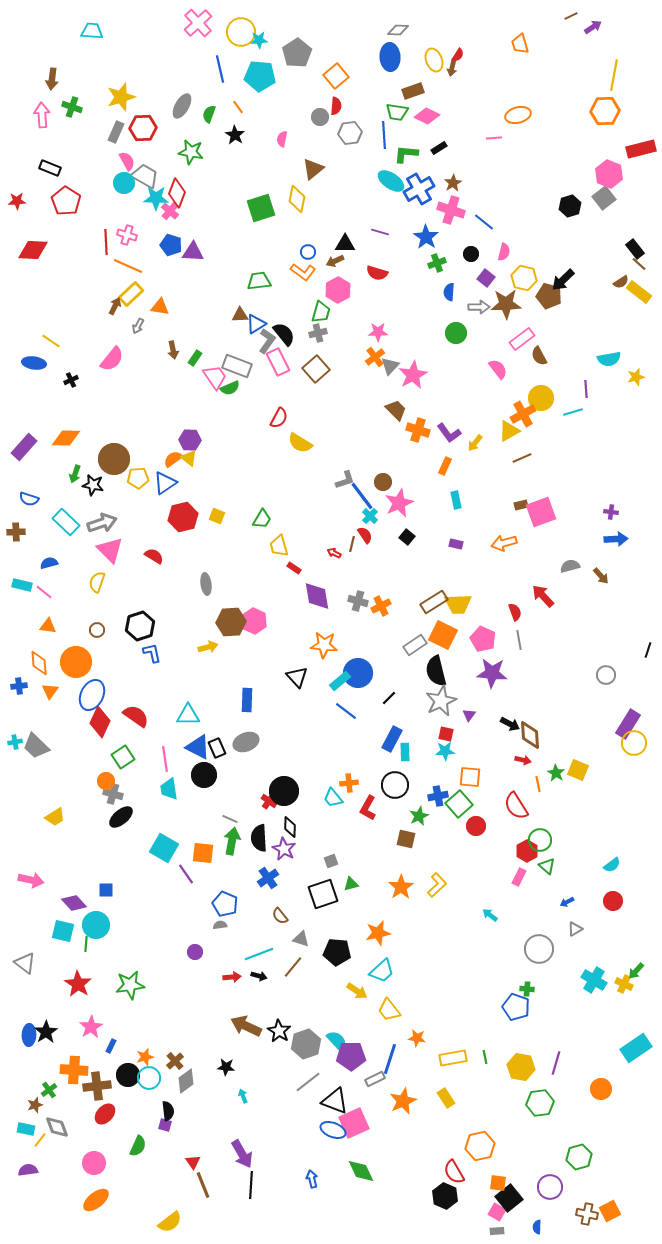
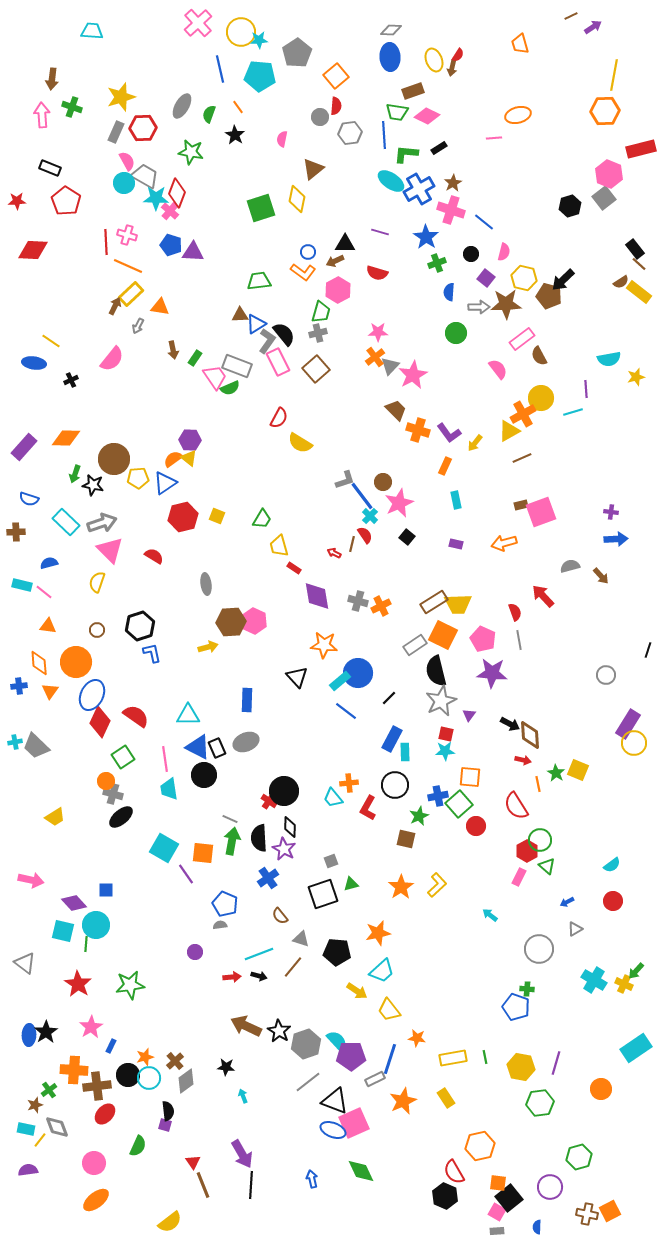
gray diamond at (398, 30): moved 7 px left
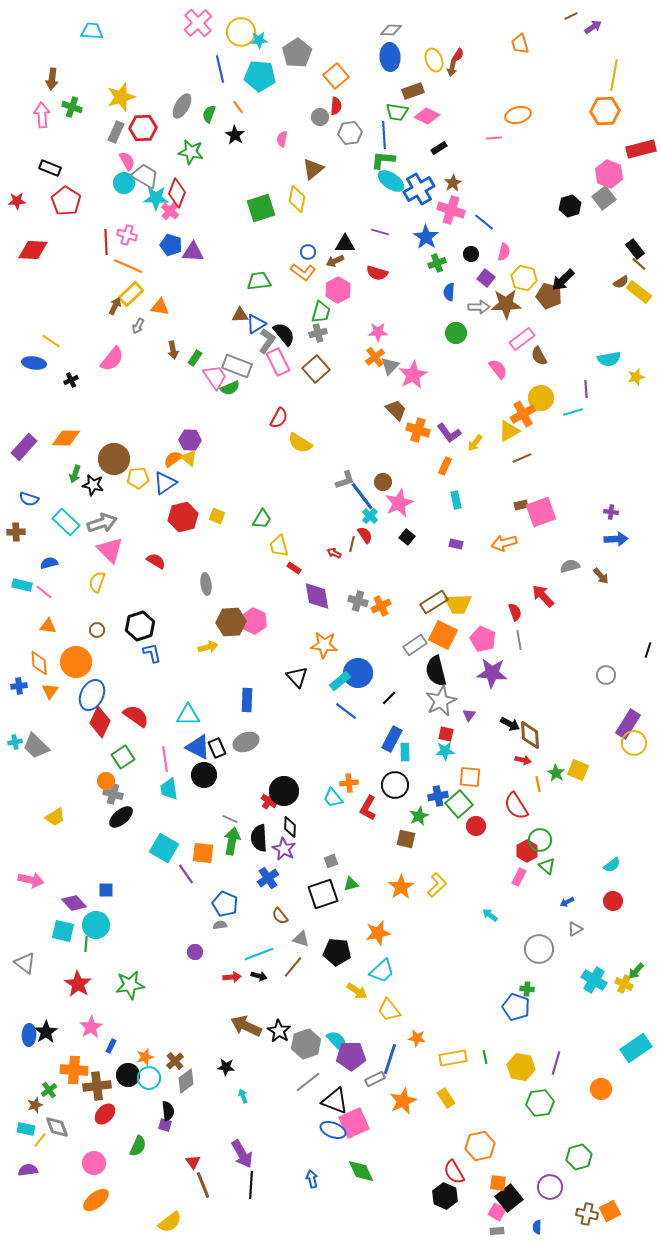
green L-shape at (406, 154): moved 23 px left, 6 px down
red semicircle at (154, 556): moved 2 px right, 5 px down
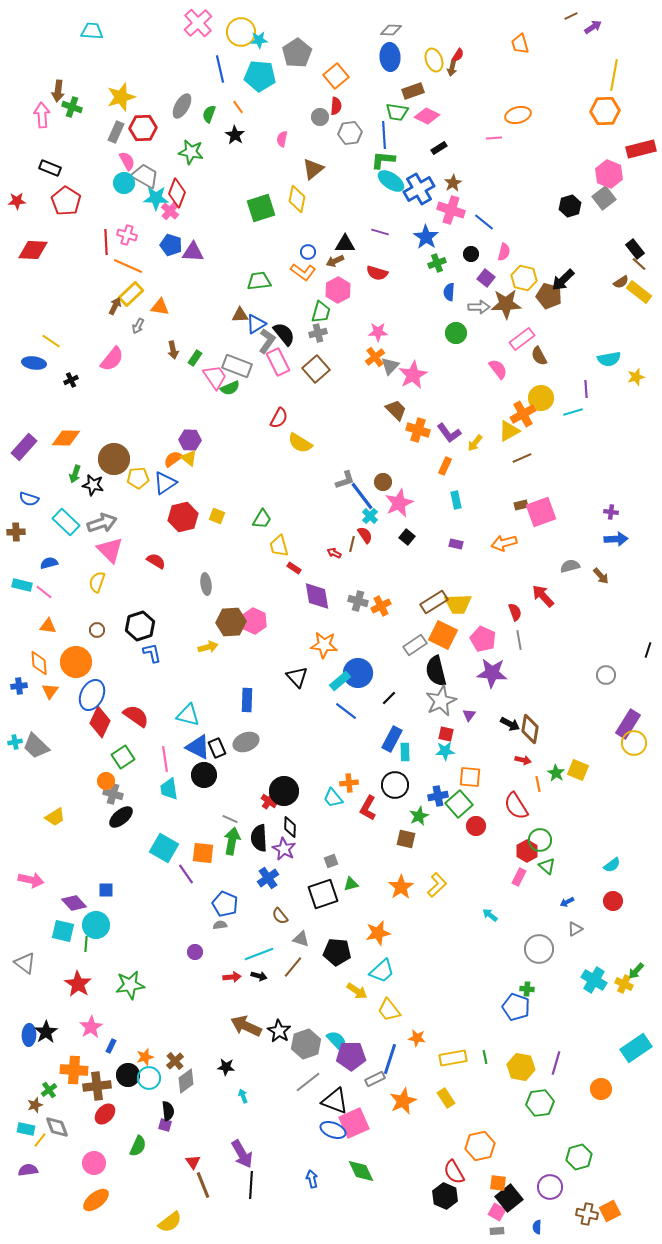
brown arrow at (52, 79): moved 6 px right, 12 px down
cyan triangle at (188, 715): rotated 15 degrees clockwise
brown diamond at (530, 735): moved 6 px up; rotated 12 degrees clockwise
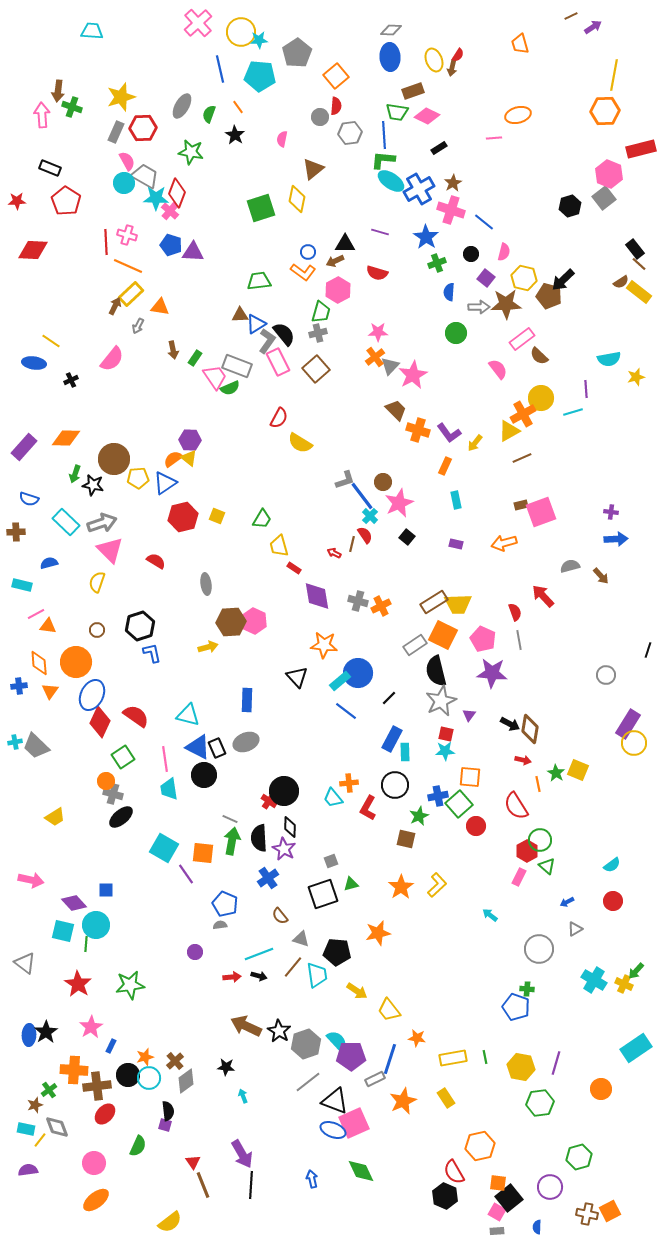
brown semicircle at (539, 356): rotated 18 degrees counterclockwise
pink line at (44, 592): moved 8 px left, 22 px down; rotated 66 degrees counterclockwise
cyan trapezoid at (382, 971): moved 65 px left, 4 px down; rotated 56 degrees counterclockwise
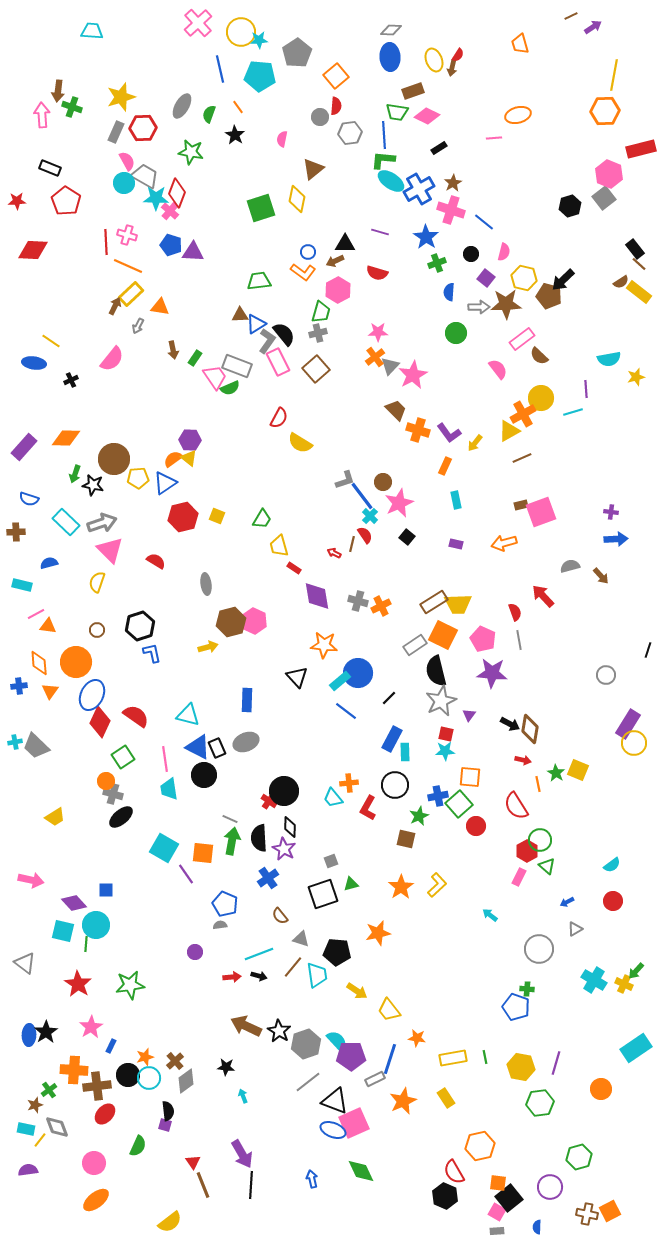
brown hexagon at (231, 622): rotated 12 degrees counterclockwise
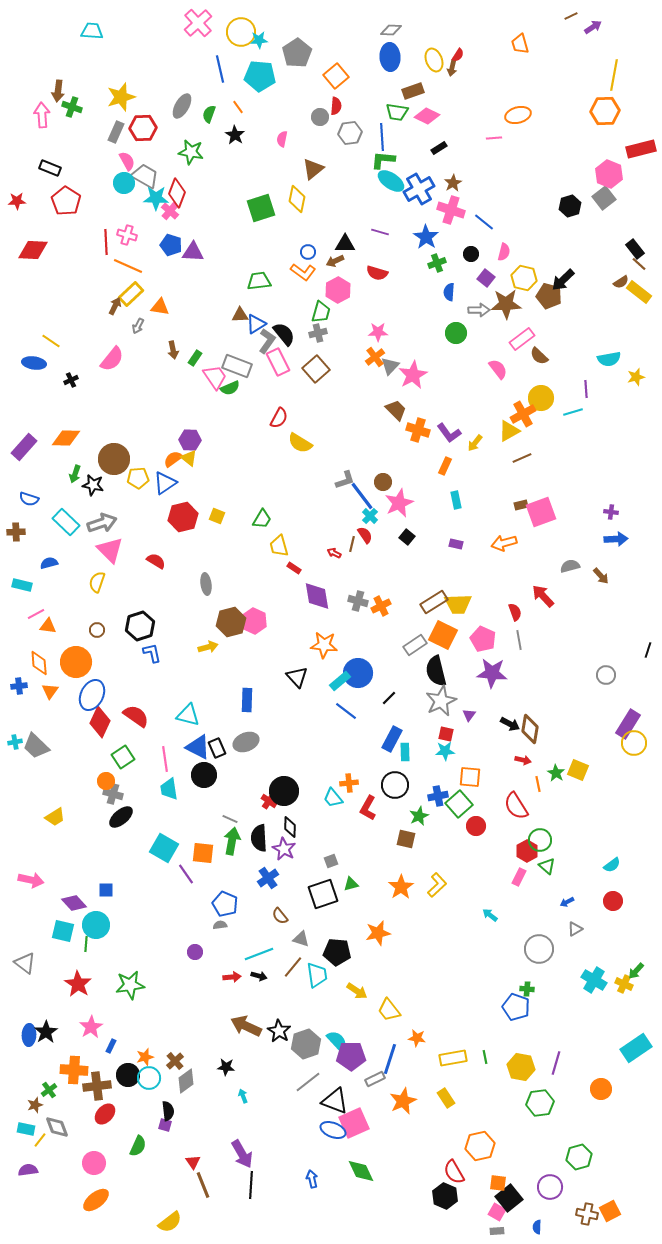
blue line at (384, 135): moved 2 px left, 2 px down
gray arrow at (479, 307): moved 3 px down
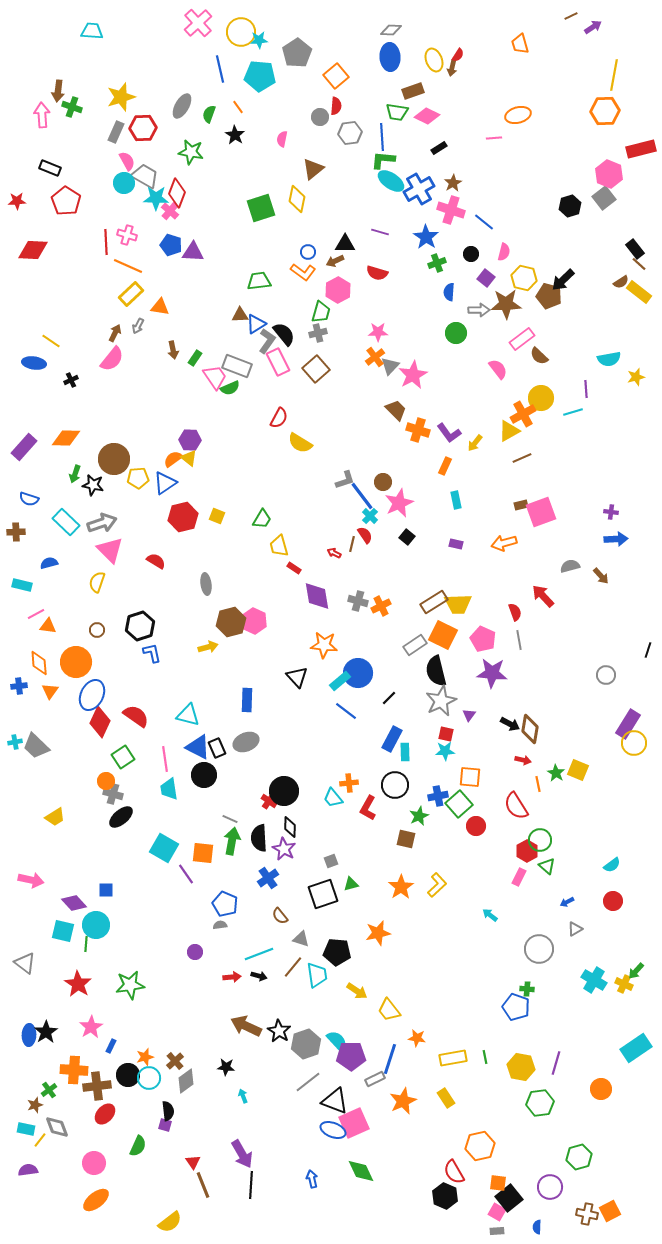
brown arrow at (115, 306): moved 27 px down
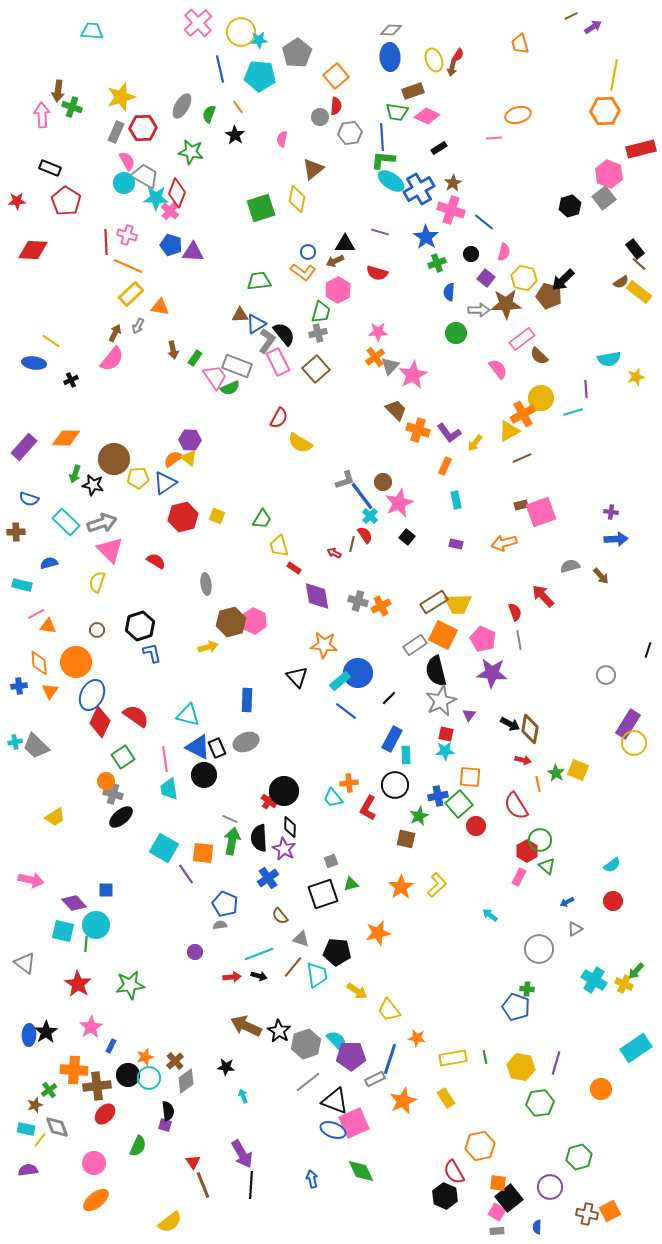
cyan rectangle at (405, 752): moved 1 px right, 3 px down
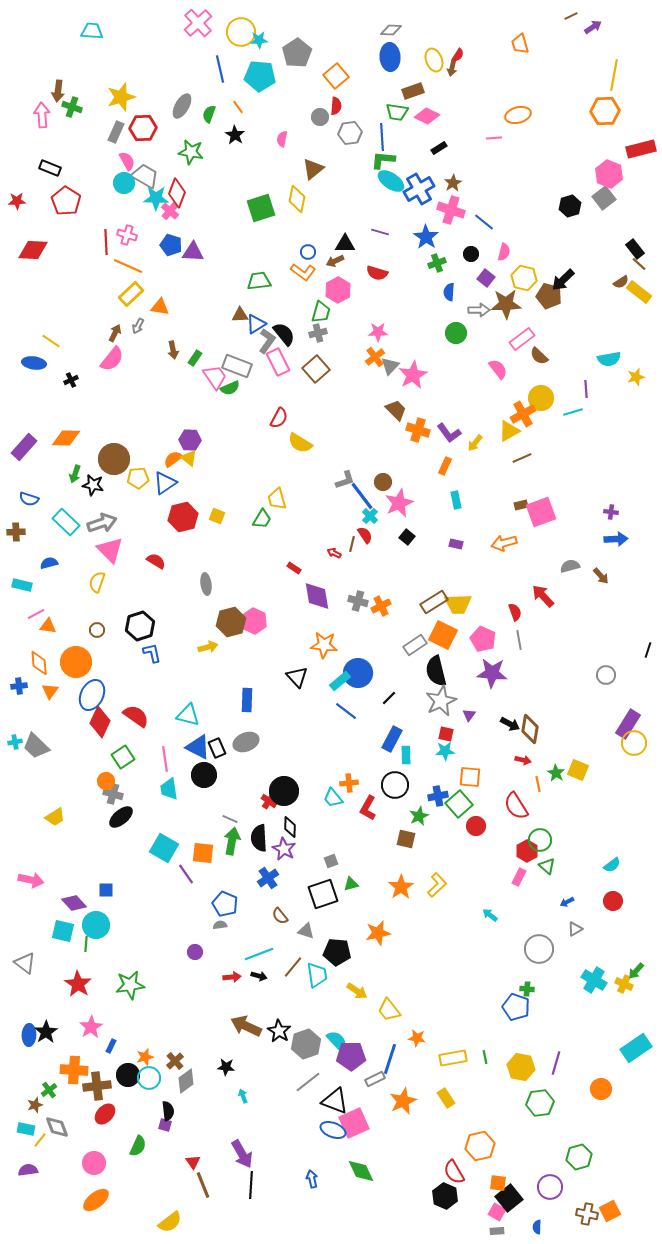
yellow trapezoid at (279, 546): moved 2 px left, 47 px up
gray triangle at (301, 939): moved 5 px right, 8 px up
